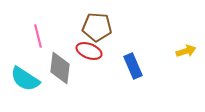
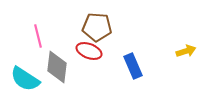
gray diamond: moved 3 px left, 1 px up
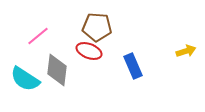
pink line: rotated 65 degrees clockwise
gray diamond: moved 3 px down
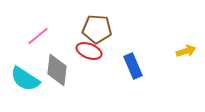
brown pentagon: moved 2 px down
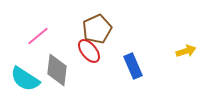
brown pentagon: rotated 28 degrees counterclockwise
red ellipse: rotated 30 degrees clockwise
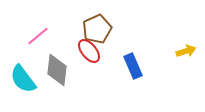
cyan semicircle: moved 2 px left; rotated 20 degrees clockwise
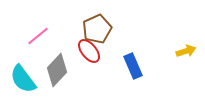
gray diamond: rotated 36 degrees clockwise
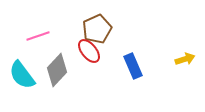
pink line: rotated 20 degrees clockwise
yellow arrow: moved 1 px left, 8 px down
cyan semicircle: moved 1 px left, 4 px up
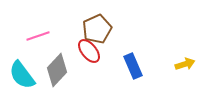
yellow arrow: moved 5 px down
